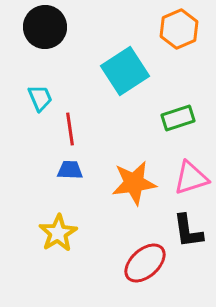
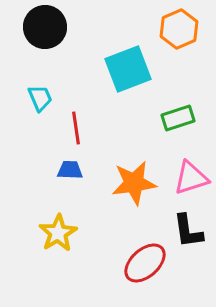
cyan square: moved 3 px right, 2 px up; rotated 12 degrees clockwise
red line: moved 6 px right, 1 px up
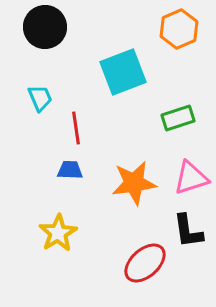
cyan square: moved 5 px left, 3 px down
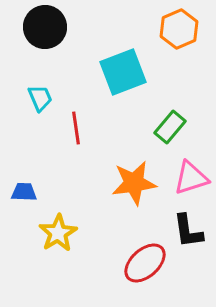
green rectangle: moved 8 px left, 9 px down; rotated 32 degrees counterclockwise
blue trapezoid: moved 46 px left, 22 px down
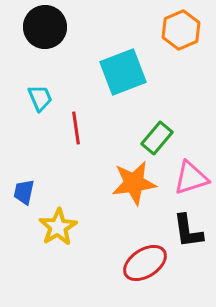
orange hexagon: moved 2 px right, 1 px down
green rectangle: moved 13 px left, 11 px down
blue trapezoid: rotated 80 degrees counterclockwise
yellow star: moved 6 px up
red ellipse: rotated 9 degrees clockwise
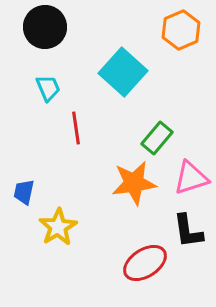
cyan square: rotated 27 degrees counterclockwise
cyan trapezoid: moved 8 px right, 10 px up
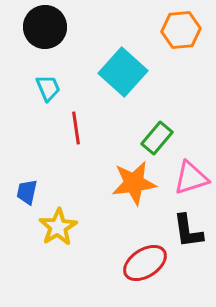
orange hexagon: rotated 18 degrees clockwise
blue trapezoid: moved 3 px right
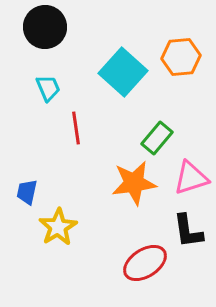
orange hexagon: moved 27 px down
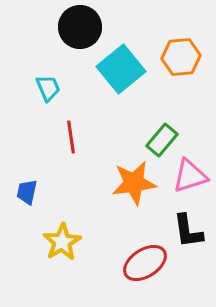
black circle: moved 35 px right
cyan square: moved 2 px left, 3 px up; rotated 9 degrees clockwise
red line: moved 5 px left, 9 px down
green rectangle: moved 5 px right, 2 px down
pink triangle: moved 1 px left, 2 px up
yellow star: moved 4 px right, 15 px down
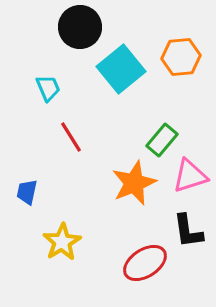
red line: rotated 24 degrees counterclockwise
orange star: rotated 15 degrees counterclockwise
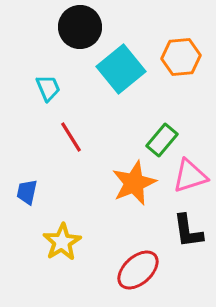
red ellipse: moved 7 px left, 7 px down; rotated 9 degrees counterclockwise
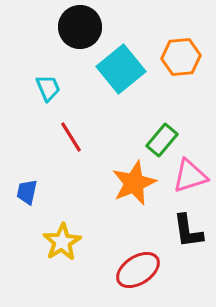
red ellipse: rotated 9 degrees clockwise
